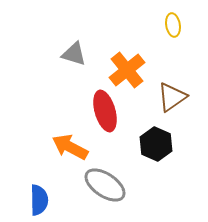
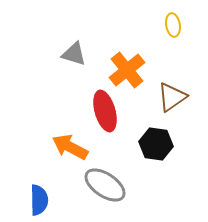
black hexagon: rotated 16 degrees counterclockwise
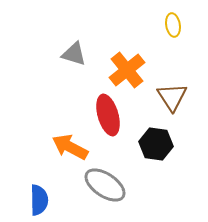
brown triangle: rotated 28 degrees counterclockwise
red ellipse: moved 3 px right, 4 px down
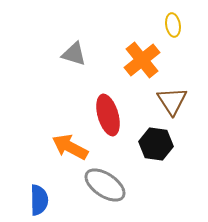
orange cross: moved 15 px right, 10 px up
brown triangle: moved 4 px down
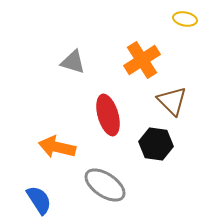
yellow ellipse: moved 12 px right, 6 px up; rotated 70 degrees counterclockwise
gray triangle: moved 1 px left, 8 px down
orange cross: rotated 6 degrees clockwise
brown triangle: rotated 12 degrees counterclockwise
orange arrow: moved 13 px left; rotated 15 degrees counterclockwise
blue semicircle: rotated 32 degrees counterclockwise
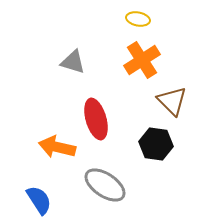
yellow ellipse: moved 47 px left
red ellipse: moved 12 px left, 4 px down
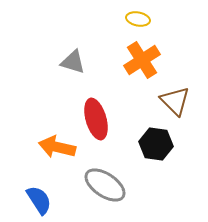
brown triangle: moved 3 px right
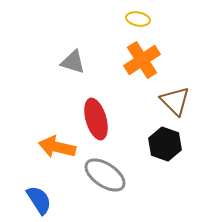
black hexagon: moved 9 px right; rotated 12 degrees clockwise
gray ellipse: moved 10 px up
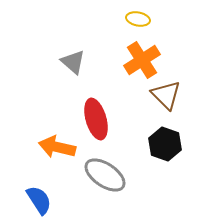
gray triangle: rotated 24 degrees clockwise
brown triangle: moved 9 px left, 6 px up
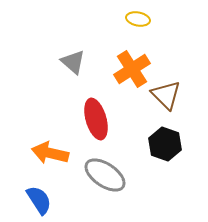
orange cross: moved 10 px left, 9 px down
orange arrow: moved 7 px left, 6 px down
